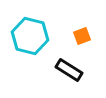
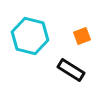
black rectangle: moved 2 px right
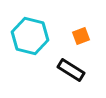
orange square: moved 1 px left
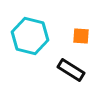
orange square: rotated 24 degrees clockwise
